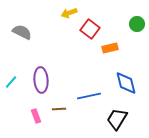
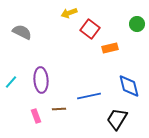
blue diamond: moved 3 px right, 3 px down
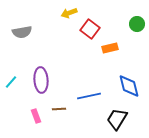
gray semicircle: rotated 144 degrees clockwise
